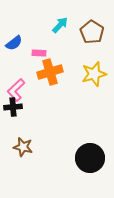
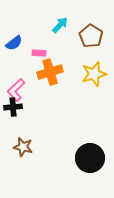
brown pentagon: moved 1 px left, 4 px down
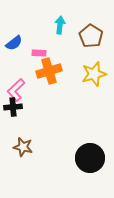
cyan arrow: rotated 36 degrees counterclockwise
orange cross: moved 1 px left, 1 px up
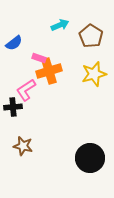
cyan arrow: rotated 60 degrees clockwise
pink rectangle: moved 5 px down; rotated 16 degrees clockwise
pink L-shape: moved 10 px right; rotated 10 degrees clockwise
brown star: moved 1 px up
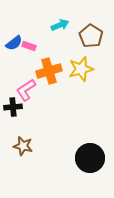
pink rectangle: moved 10 px left, 12 px up
yellow star: moved 13 px left, 5 px up
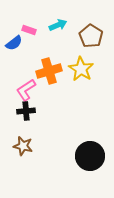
cyan arrow: moved 2 px left
pink rectangle: moved 16 px up
yellow star: rotated 25 degrees counterclockwise
black cross: moved 13 px right, 4 px down
black circle: moved 2 px up
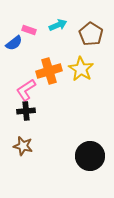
brown pentagon: moved 2 px up
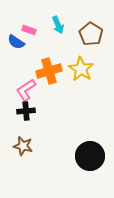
cyan arrow: rotated 90 degrees clockwise
blue semicircle: moved 2 px right, 1 px up; rotated 72 degrees clockwise
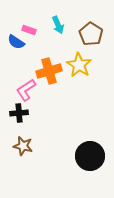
yellow star: moved 2 px left, 4 px up
black cross: moved 7 px left, 2 px down
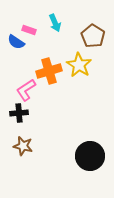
cyan arrow: moved 3 px left, 2 px up
brown pentagon: moved 2 px right, 2 px down
